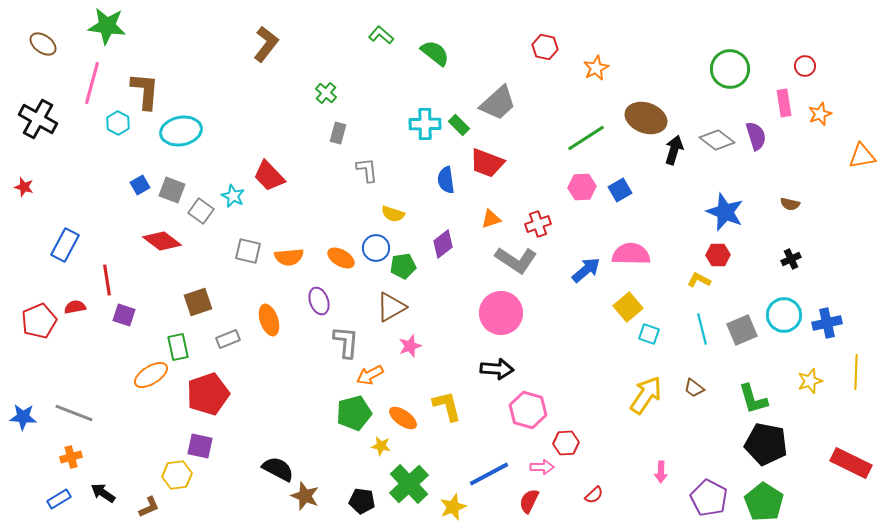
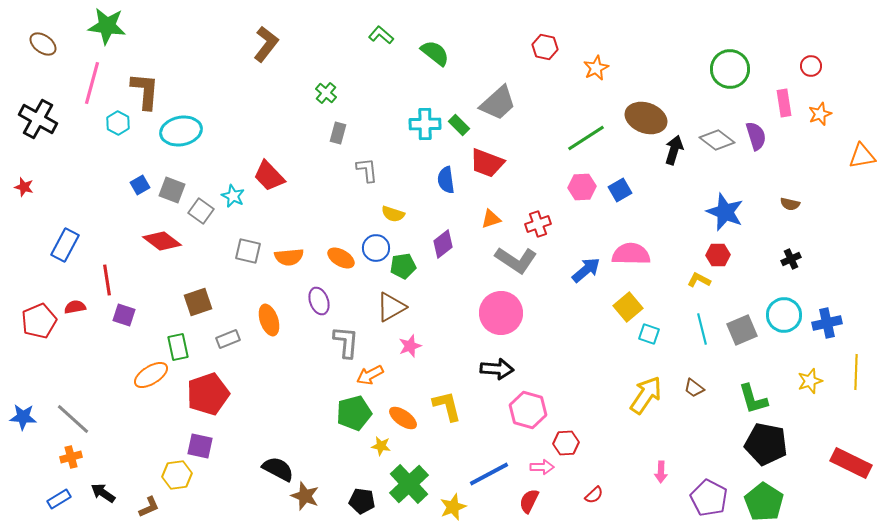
red circle at (805, 66): moved 6 px right
gray line at (74, 413): moved 1 px left, 6 px down; rotated 21 degrees clockwise
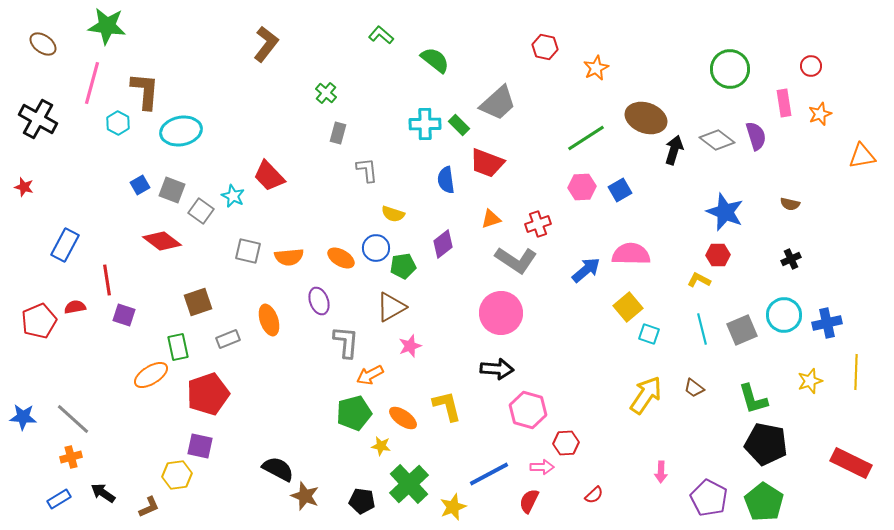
green semicircle at (435, 53): moved 7 px down
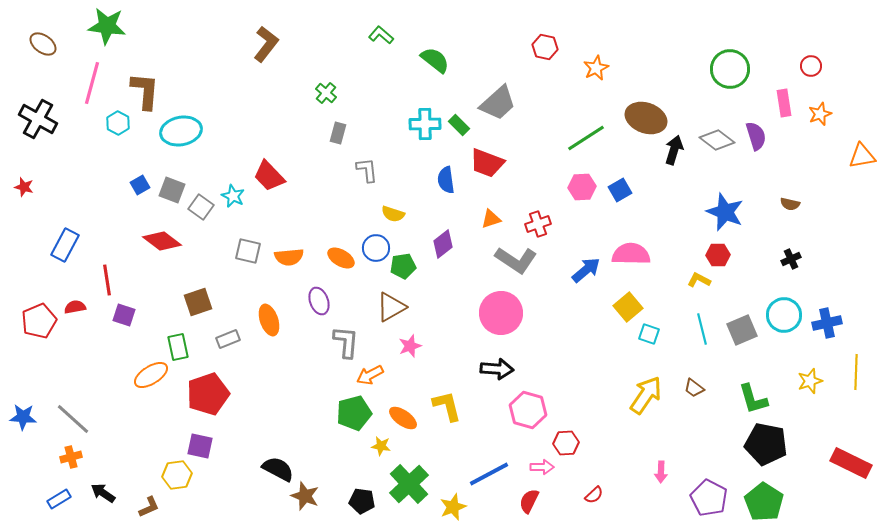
gray square at (201, 211): moved 4 px up
